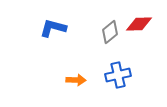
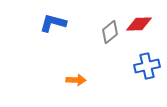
blue L-shape: moved 5 px up
blue cross: moved 29 px right, 9 px up
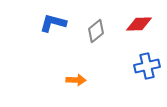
gray diamond: moved 14 px left, 1 px up
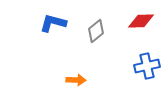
red diamond: moved 2 px right, 3 px up
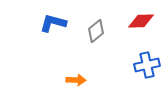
blue cross: moved 1 px up
